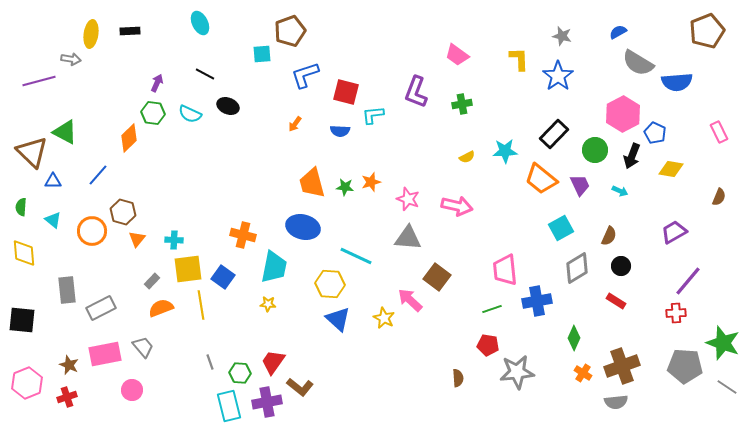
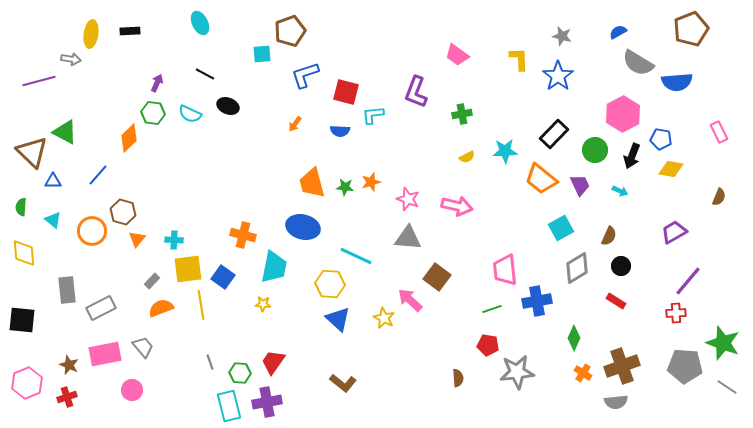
brown pentagon at (707, 31): moved 16 px left, 2 px up
green cross at (462, 104): moved 10 px down
blue pentagon at (655, 133): moved 6 px right, 6 px down; rotated 15 degrees counterclockwise
yellow star at (268, 304): moved 5 px left
brown L-shape at (300, 387): moved 43 px right, 4 px up
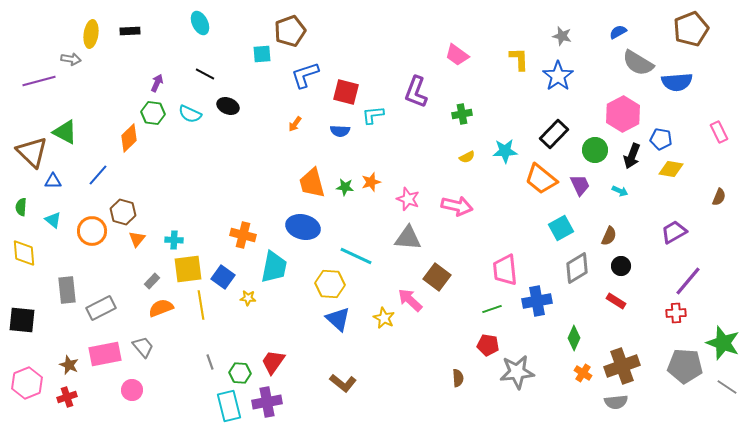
yellow star at (263, 304): moved 15 px left, 6 px up
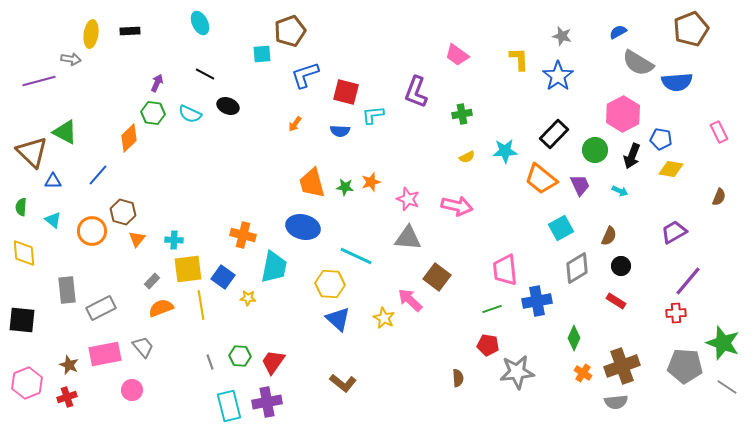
green hexagon at (240, 373): moved 17 px up
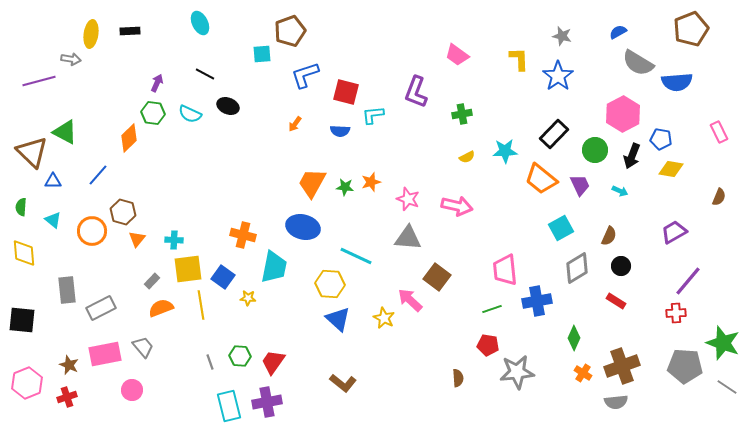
orange trapezoid at (312, 183): rotated 44 degrees clockwise
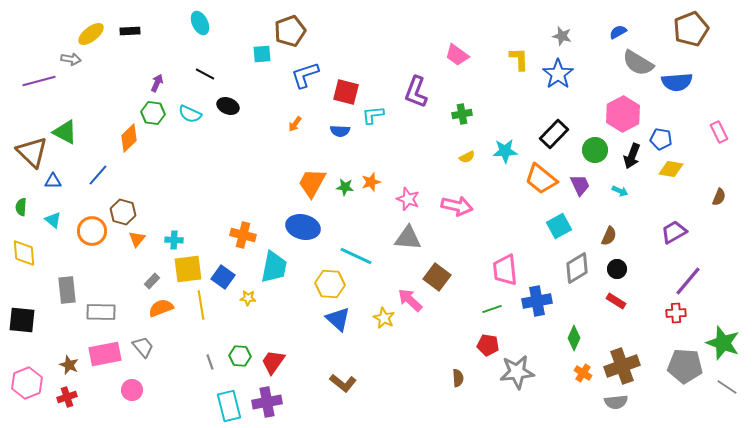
yellow ellipse at (91, 34): rotated 44 degrees clockwise
blue star at (558, 76): moved 2 px up
cyan square at (561, 228): moved 2 px left, 2 px up
black circle at (621, 266): moved 4 px left, 3 px down
gray rectangle at (101, 308): moved 4 px down; rotated 28 degrees clockwise
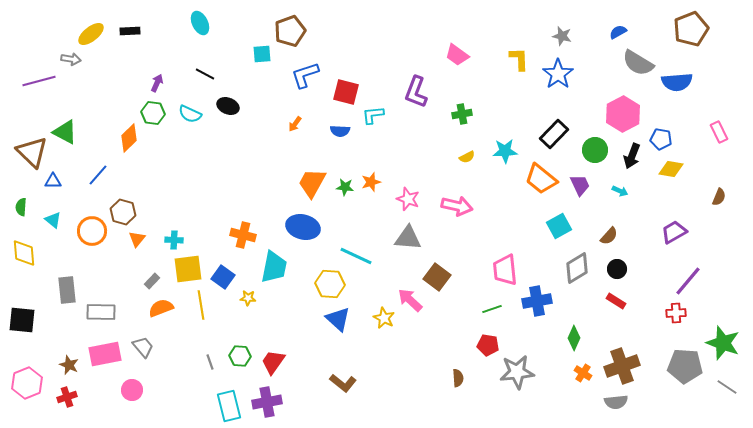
brown semicircle at (609, 236): rotated 18 degrees clockwise
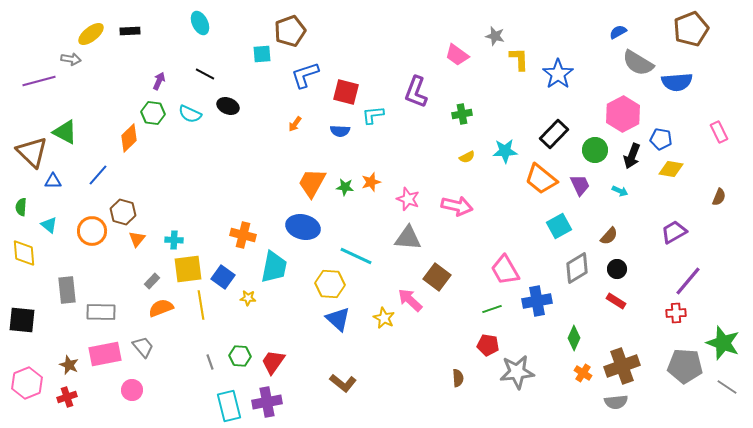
gray star at (562, 36): moved 67 px left
purple arrow at (157, 83): moved 2 px right, 2 px up
cyan triangle at (53, 220): moved 4 px left, 5 px down
pink trapezoid at (505, 270): rotated 24 degrees counterclockwise
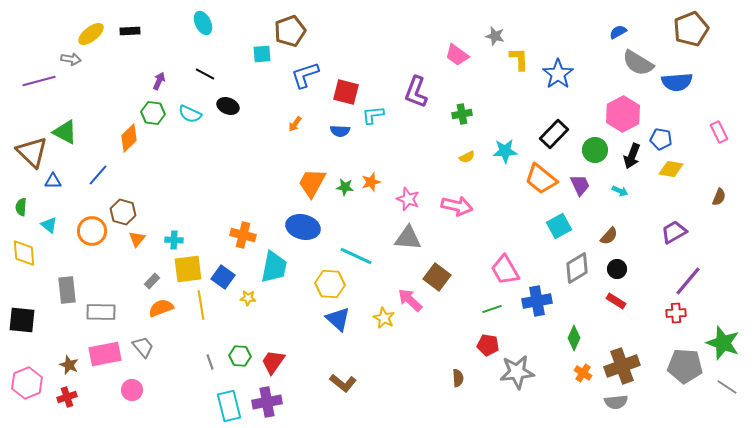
cyan ellipse at (200, 23): moved 3 px right
